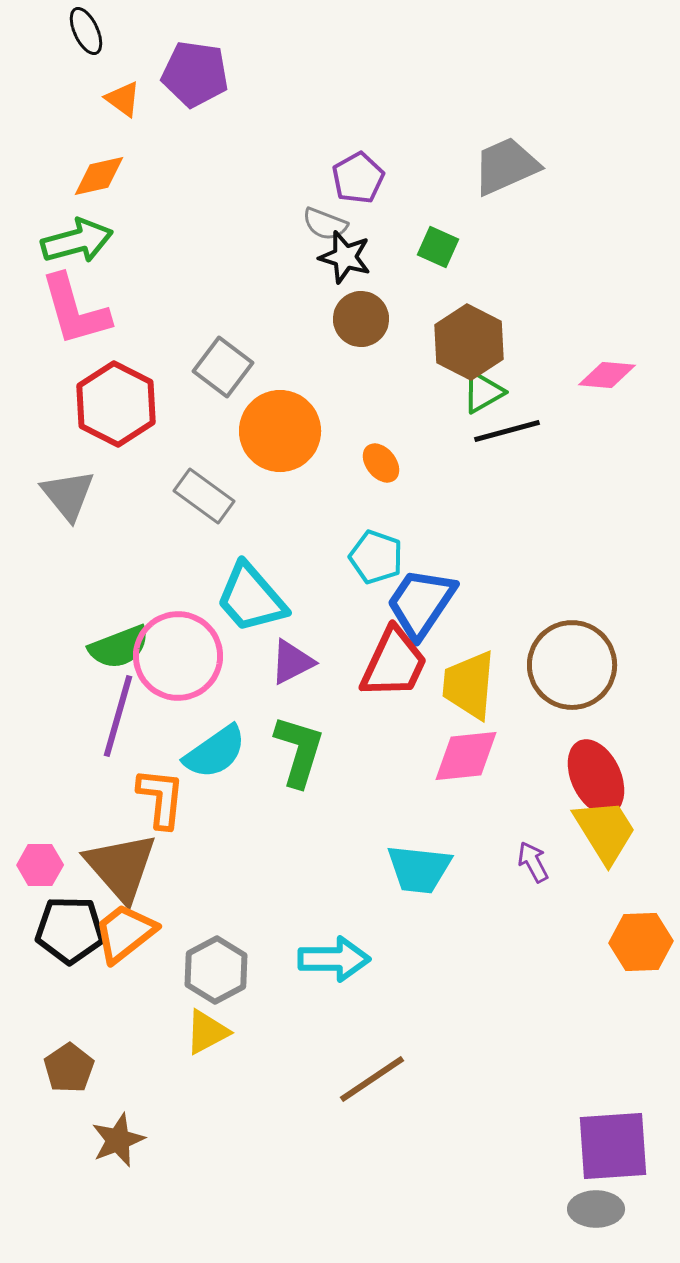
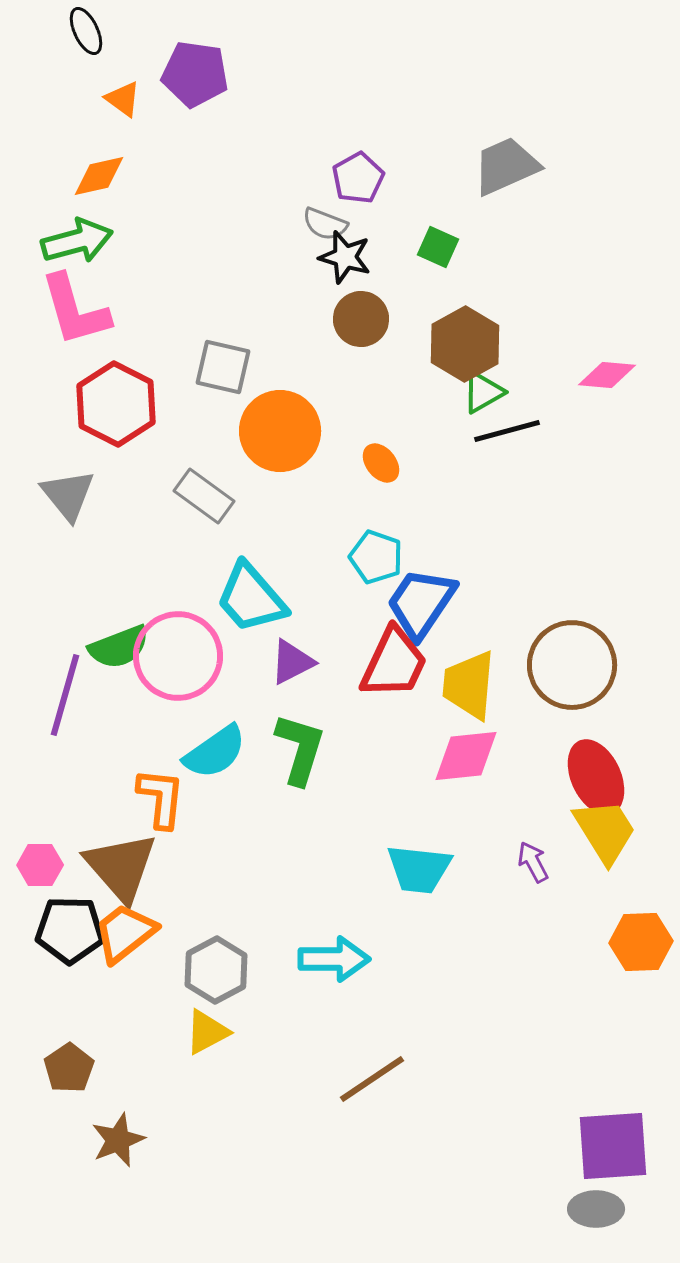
brown hexagon at (469, 342): moved 4 px left, 2 px down; rotated 4 degrees clockwise
gray square at (223, 367): rotated 24 degrees counterclockwise
purple line at (118, 716): moved 53 px left, 21 px up
green L-shape at (299, 751): moved 1 px right, 2 px up
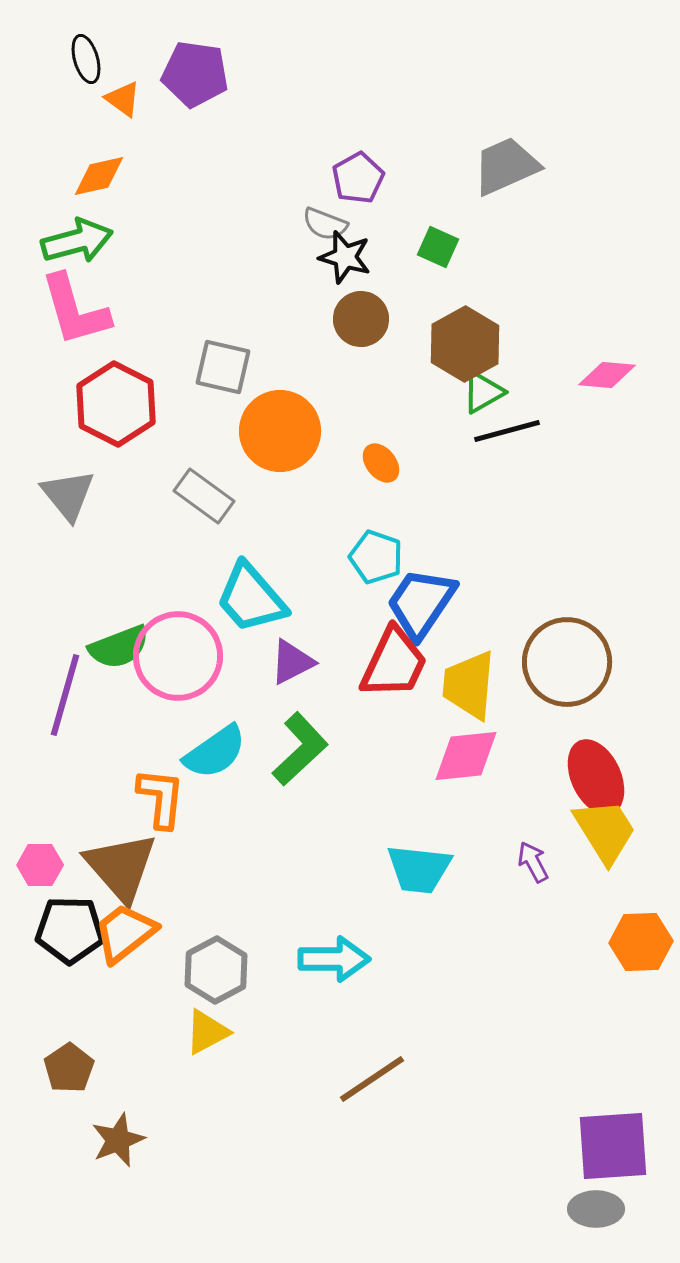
black ellipse at (86, 31): moved 28 px down; rotated 9 degrees clockwise
brown circle at (572, 665): moved 5 px left, 3 px up
green L-shape at (300, 749): rotated 30 degrees clockwise
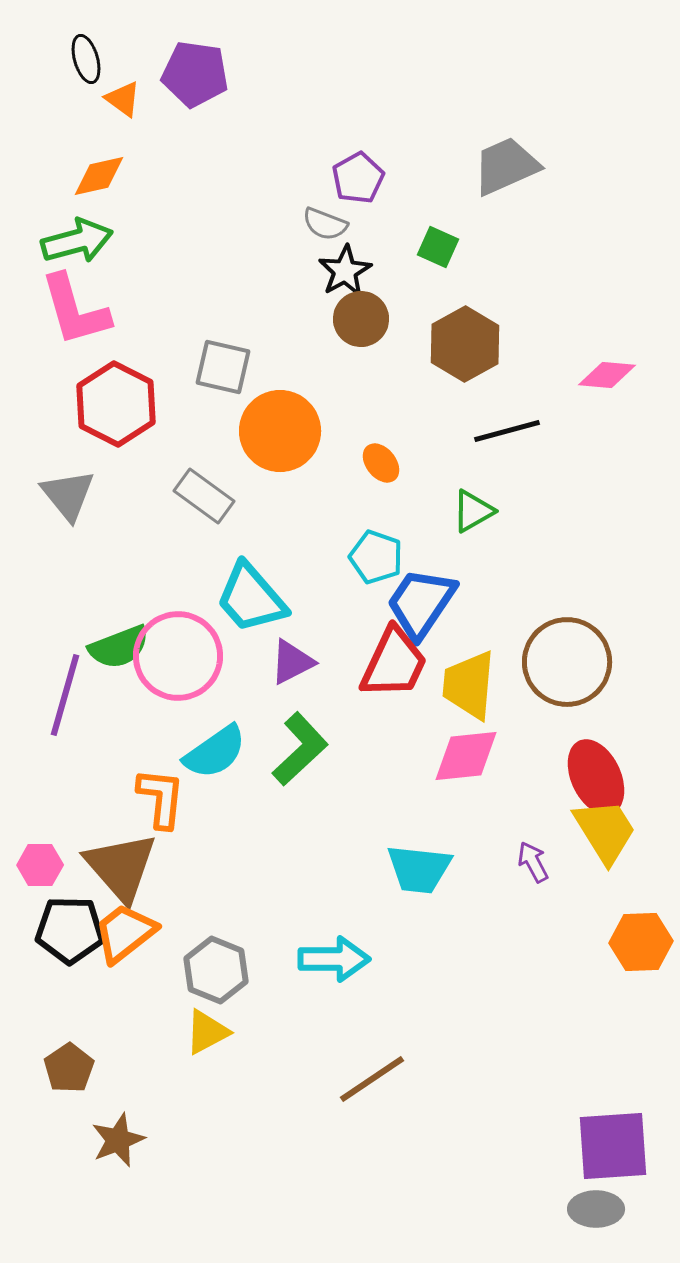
black star at (345, 257): moved 14 px down; rotated 26 degrees clockwise
green triangle at (483, 392): moved 10 px left, 119 px down
gray hexagon at (216, 970): rotated 10 degrees counterclockwise
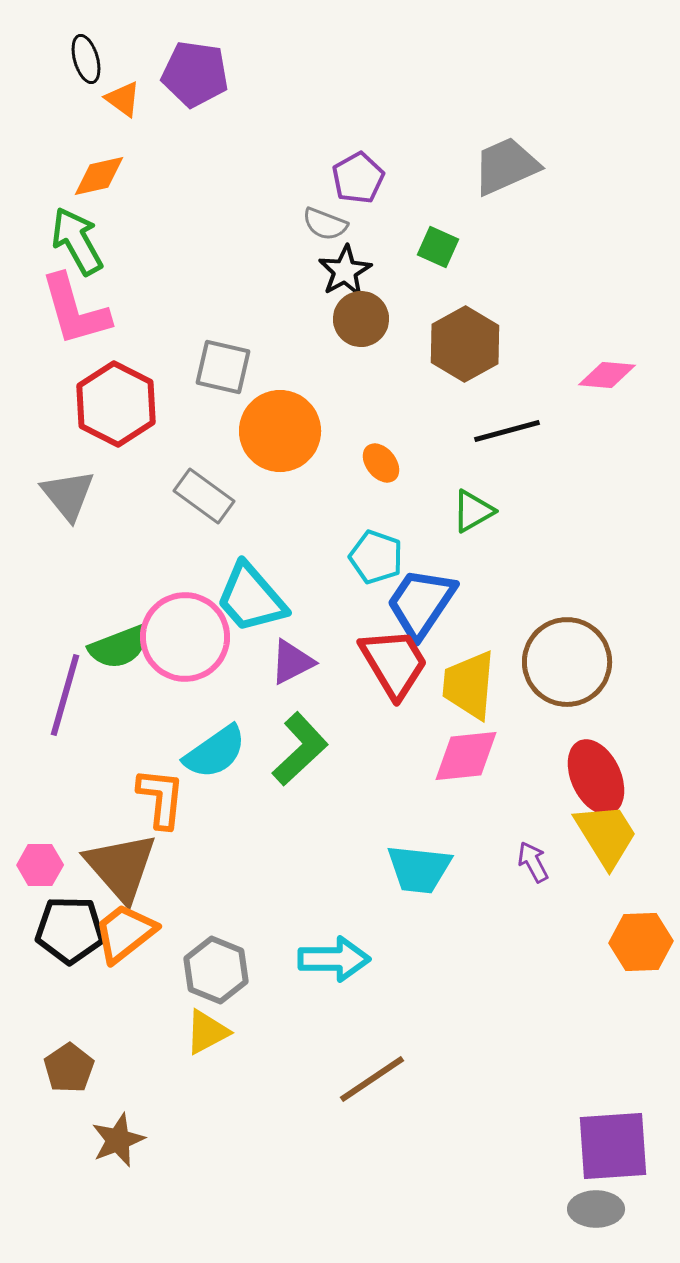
green arrow at (77, 241): rotated 104 degrees counterclockwise
pink circle at (178, 656): moved 7 px right, 19 px up
red trapezoid at (394, 663): rotated 56 degrees counterclockwise
yellow trapezoid at (605, 831): moved 1 px right, 4 px down
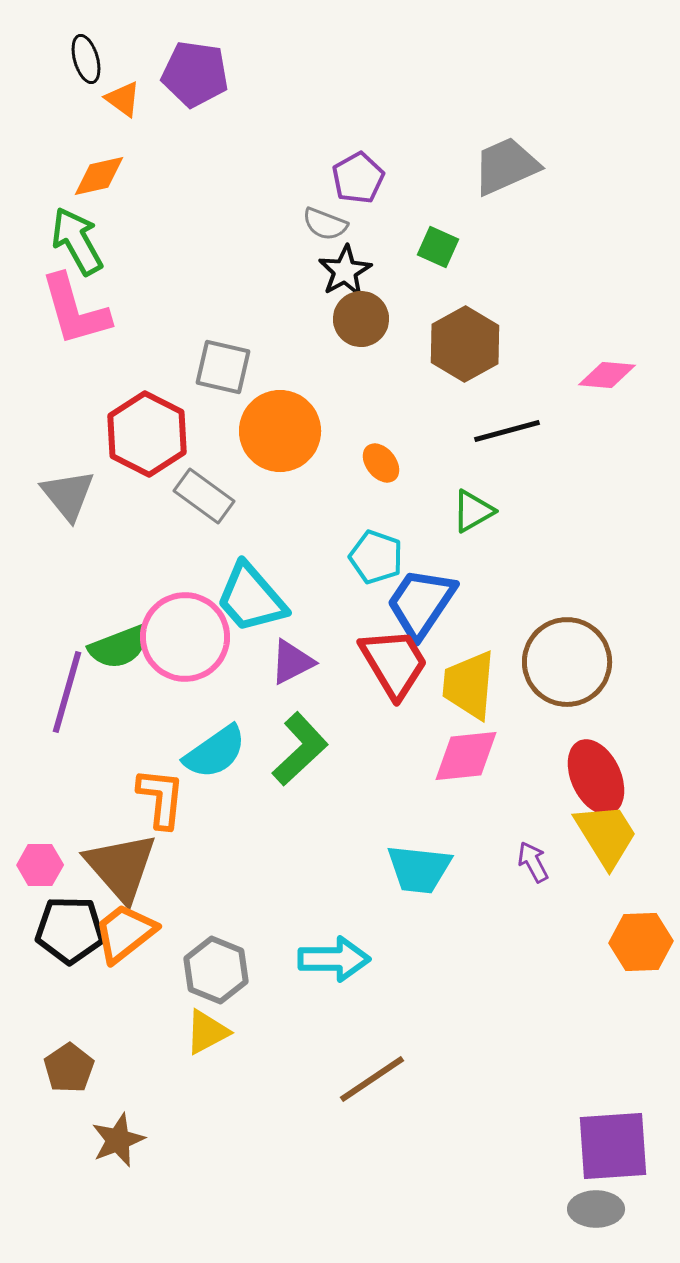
red hexagon at (116, 404): moved 31 px right, 30 px down
purple line at (65, 695): moved 2 px right, 3 px up
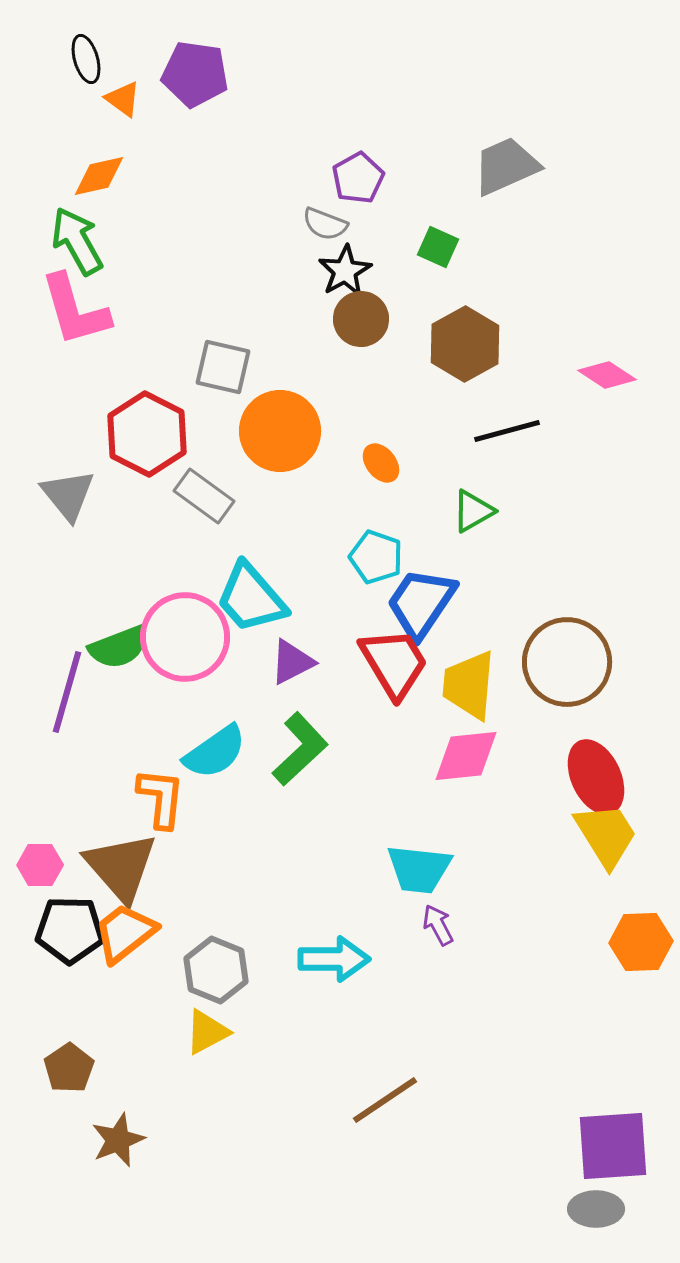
pink diamond at (607, 375): rotated 28 degrees clockwise
purple arrow at (533, 862): moved 95 px left, 63 px down
brown line at (372, 1079): moved 13 px right, 21 px down
